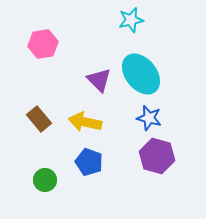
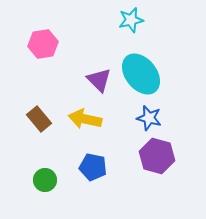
yellow arrow: moved 3 px up
blue pentagon: moved 4 px right, 5 px down; rotated 8 degrees counterclockwise
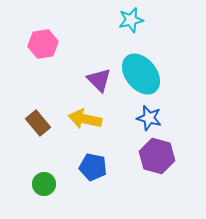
brown rectangle: moved 1 px left, 4 px down
green circle: moved 1 px left, 4 px down
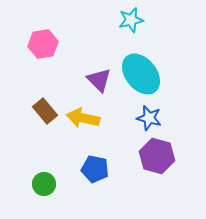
yellow arrow: moved 2 px left, 1 px up
brown rectangle: moved 7 px right, 12 px up
blue pentagon: moved 2 px right, 2 px down
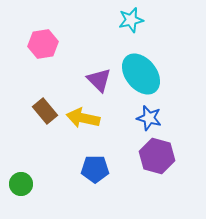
blue pentagon: rotated 12 degrees counterclockwise
green circle: moved 23 px left
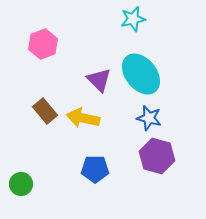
cyan star: moved 2 px right, 1 px up
pink hexagon: rotated 12 degrees counterclockwise
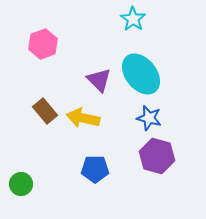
cyan star: rotated 25 degrees counterclockwise
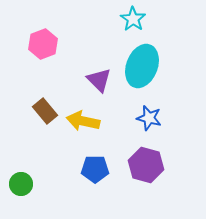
cyan ellipse: moved 1 px right, 8 px up; rotated 60 degrees clockwise
yellow arrow: moved 3 px down
purple hexagon: moved 11 px left, 9 px down
